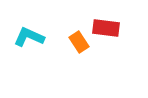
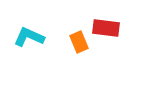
orange rectangle: rotated 10 degrees clockwise
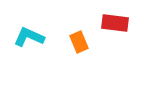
red rectangle: moved 9 px right, 5 px up
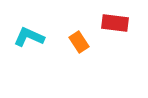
orange rectangle: rotated 10 degrees counterclockwise
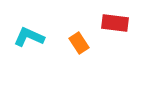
orange rectangle: moved 1 px down
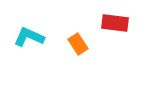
orange rectangle: moved 1 px left, 1 px down
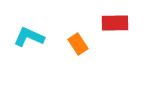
red rectangle: rotated 8 degrees counterclockwise
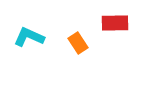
orange rectangle: moved 1 px up
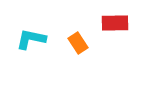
cyan L-shape: moved 2 px right, 2 px down; rotated 12 degrees counterclockwise
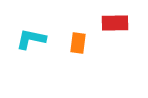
orange rectangle: rotated 40 degrees clockwise
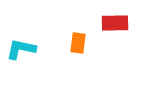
cyan L-shape: moved 10 px left, 10 px down
